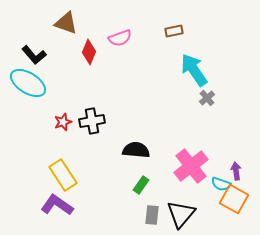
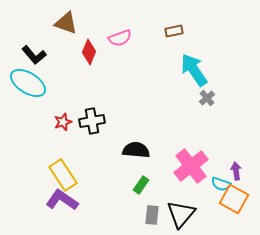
purple L-shape: moved 5 px right, 5 px up
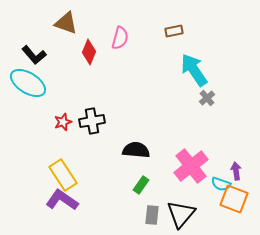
pink semicircle: rotated 55 degrees counterclockwise
orange square: rotated 8 degrees counterclockwise
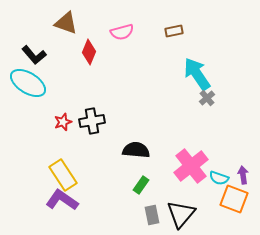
pink semicircle: moved 2 px right, 6 px up; rotated 60 degrees clockwise
cyan arrow: moved 3 px right, 4 px down
purple arrow: moved 7 px right, 4 px down
cyan semicircle: moved 2 px left, 6 px up
gray rectangle: rotated 18 degrees counterclockwise
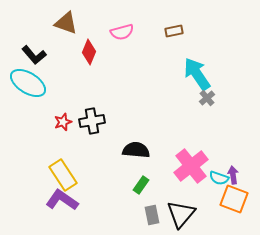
purple arrow: moved 10 px left
